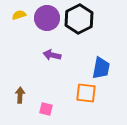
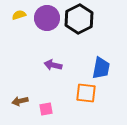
purple arrow: moved 1 px right, 10 px down
brown arrow: moved 6 px down; rotated 105 degrees counterclockwise
pink square: rotated 24 degrees counterclockwise
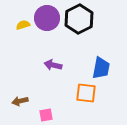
yellow semicircle: moved 4 px right, 10 px down
pink square: moved 6 px down
